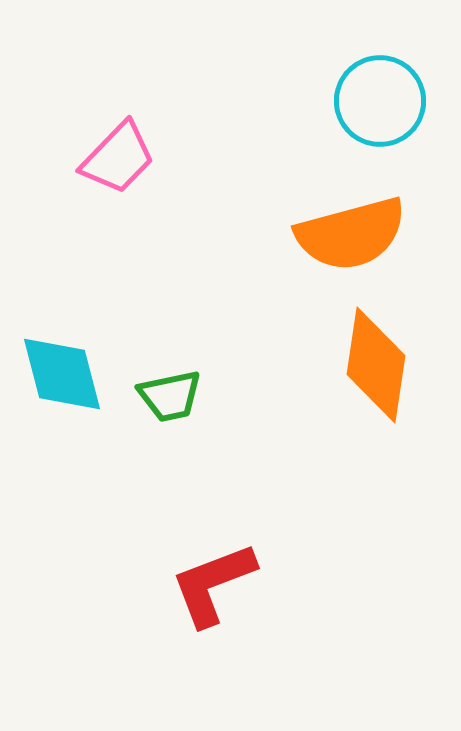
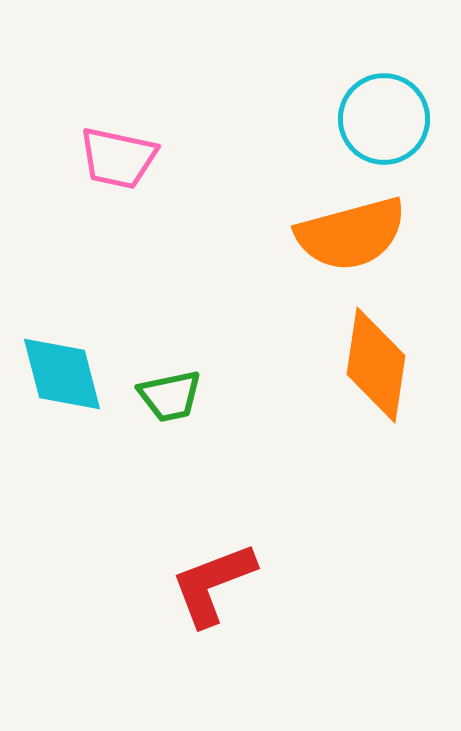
cyan circle: moved 4 px right, 18 px down
pink trapezoid: rotated 58 degrees clockwise
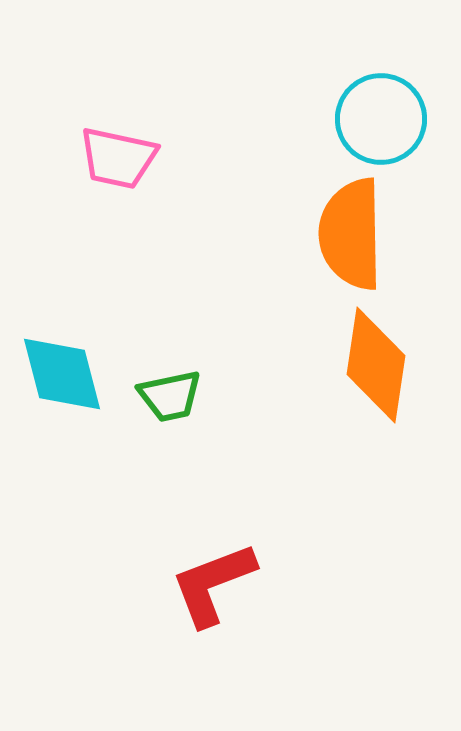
cyan circle: moved 3 px left
orange semicircle: rotated 104 degrees clockwise
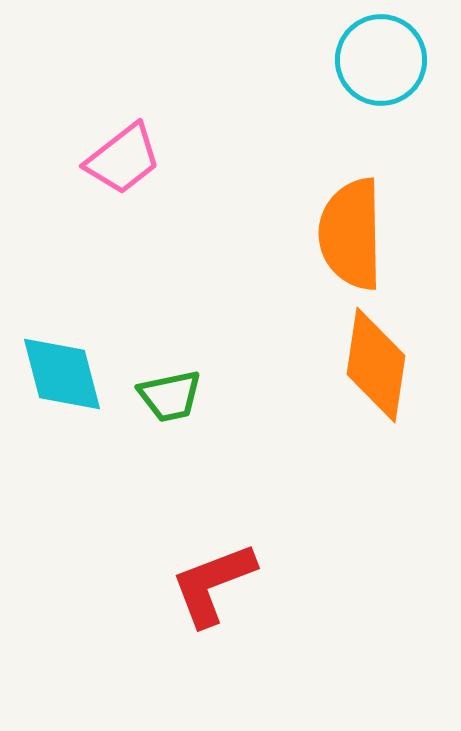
cyan circle: moved 59 px up
pink trapezoid: moved 5 px right, 1 px down; rotated 50 degrees counterclockwise
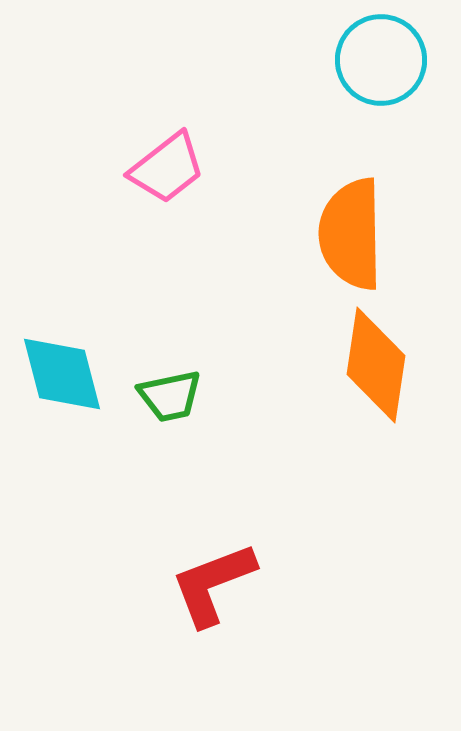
pink trapezoid: moved 44 px right, 9 px down
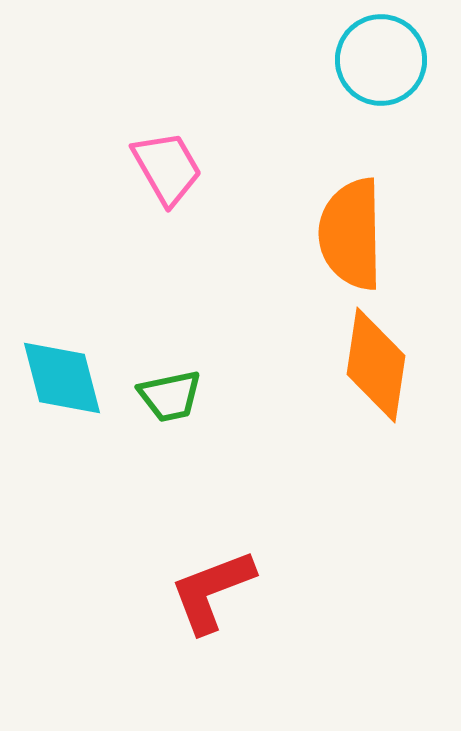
pink trapezoid: rotated 82 degrees counterclockwise
cyan diamond: moved 4 px down
red L-shape: moved 1 px left, 7 px down
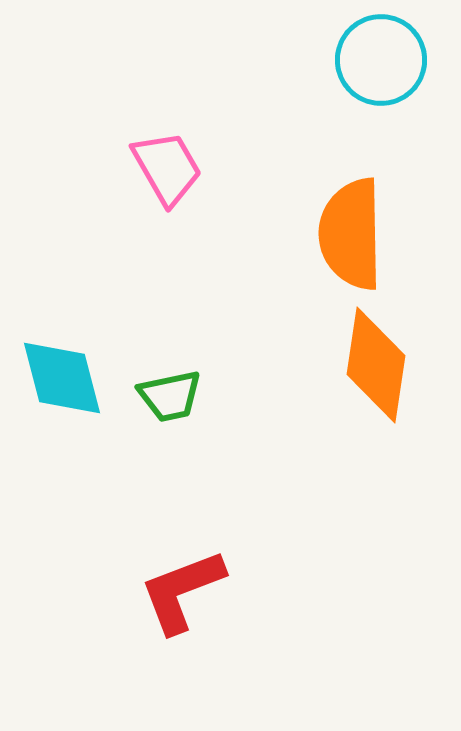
red L-shape: moved 30 px left
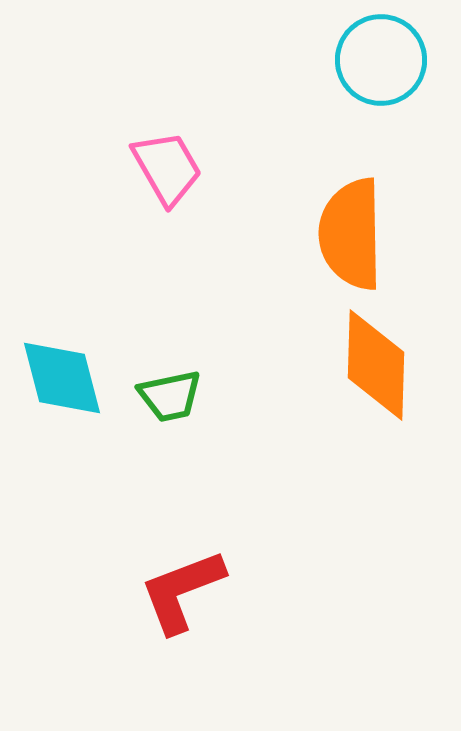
orange diamond: rotated 7 degrees counterclockwise
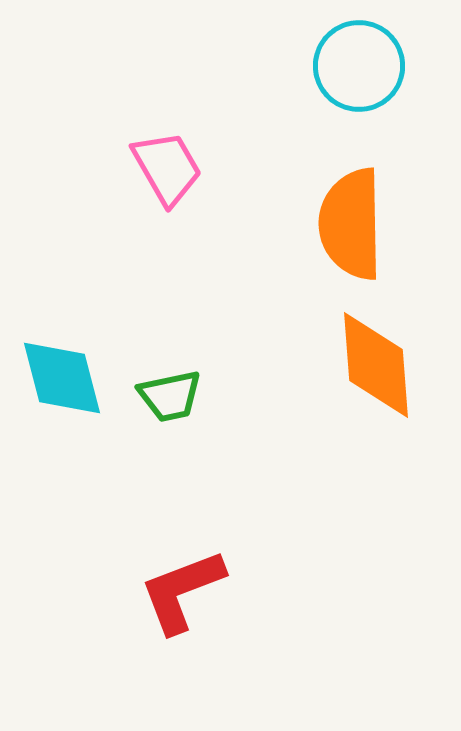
cyan circle: moved 22 px left, 6 px down
orange semicircle: moved 10 px up
orange diamond: rotated 6 degrees counterclockwise
